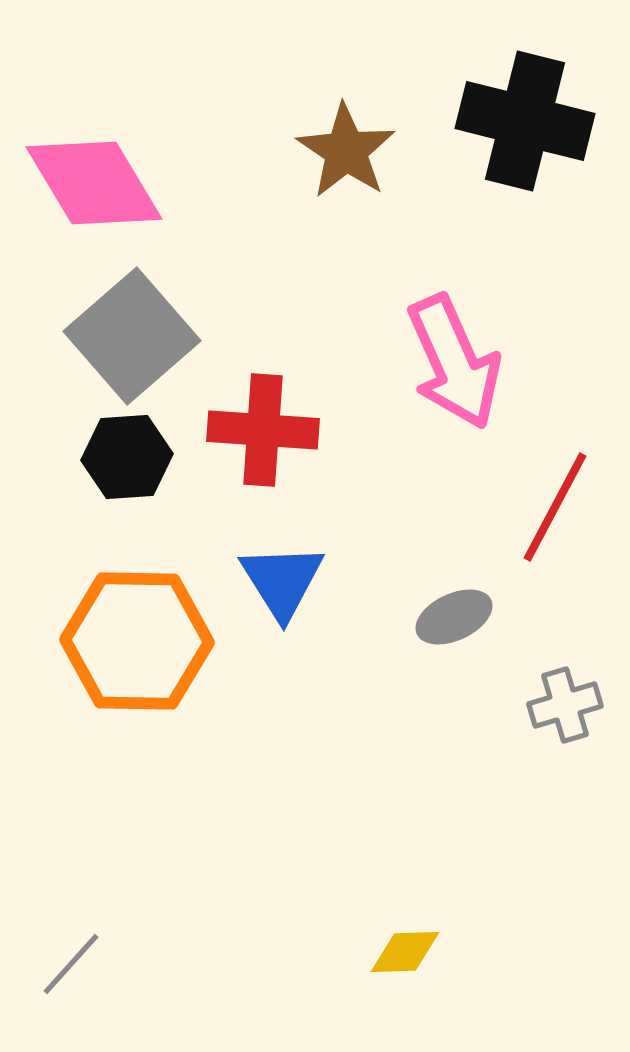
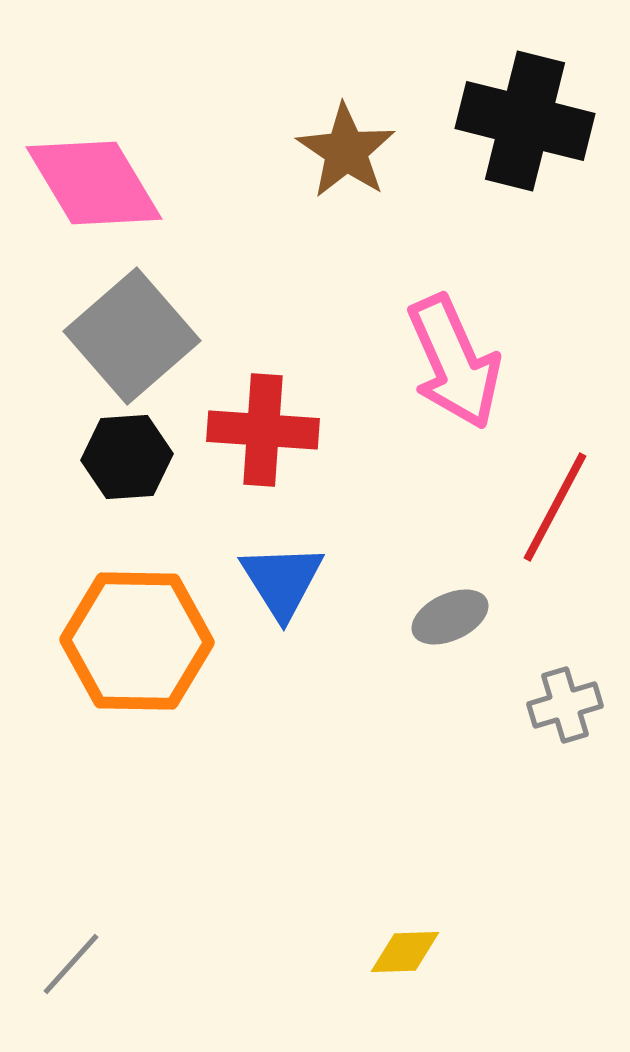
gray ellipse: moved 4 px left
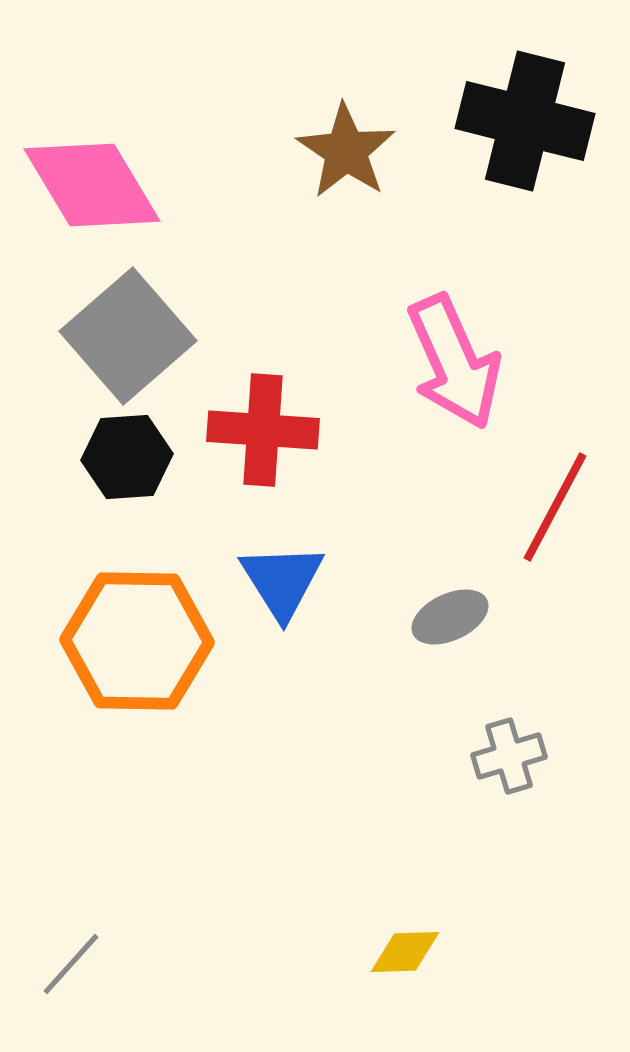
pink diamond: moved 2 px left, 2 px down
gray square: moved 4 px left
gray cross: moved 56 px left, 51 px down
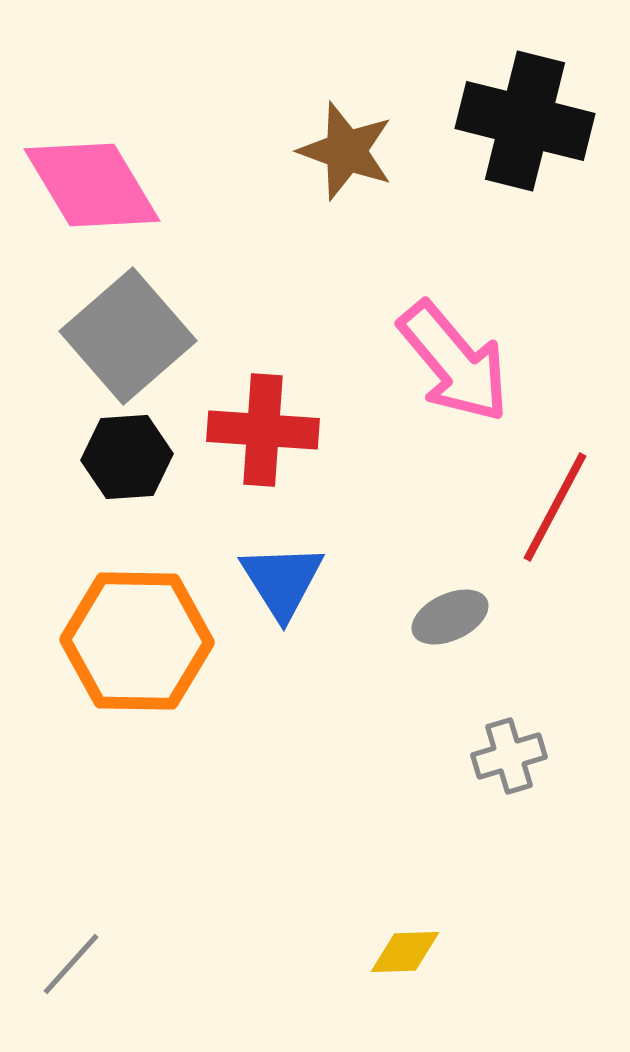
brown star: rotated 14 degrees counterclockwise
pink arrow: rotated 16 degrees counterclockwise
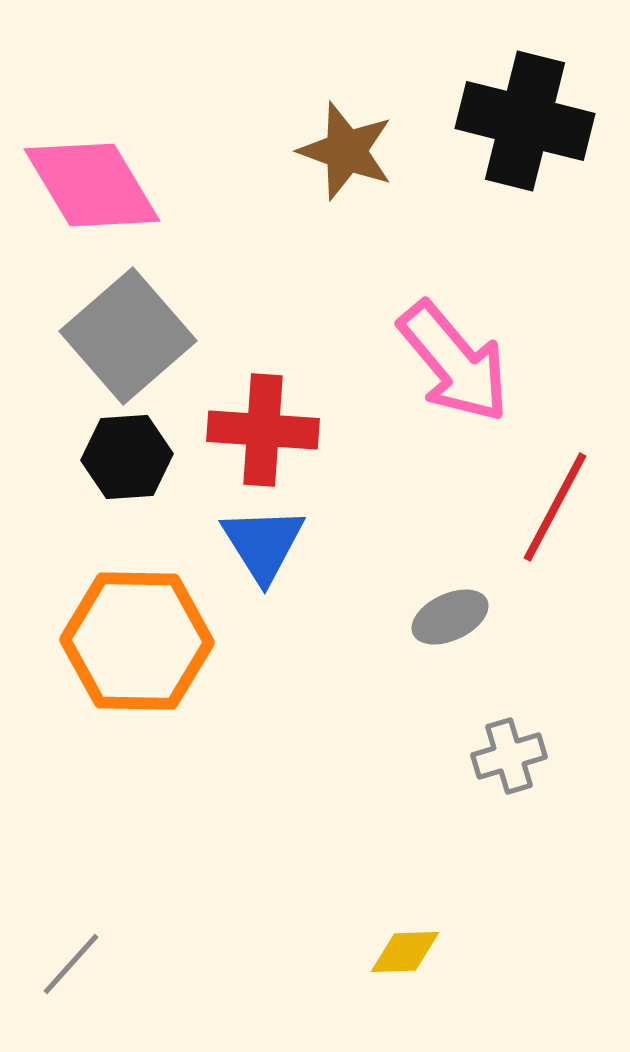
blue triangle: moved 19 px left, 37 px up
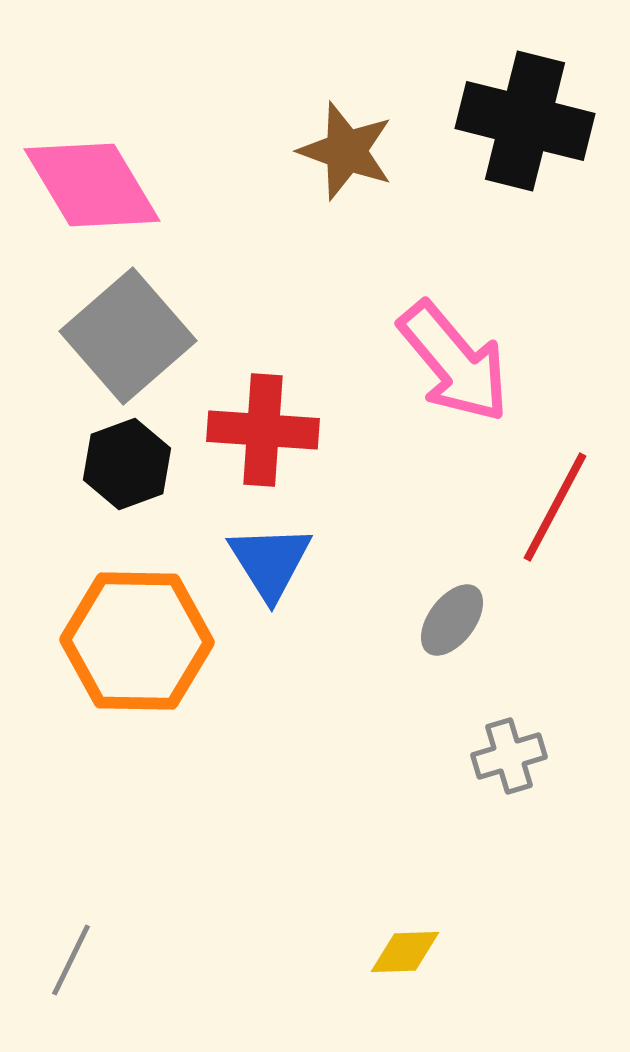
black hexagon: moved 7 px down; rotated 16 degrees counterclockwise
blue triangle: moved 7 px right, 18 px down
gray ellipse: moved 2 px right, 3 px down; rotated 28 degrees counterclockwise
gray line: moved 4 px up; rotated 16 degrees counterclockwise
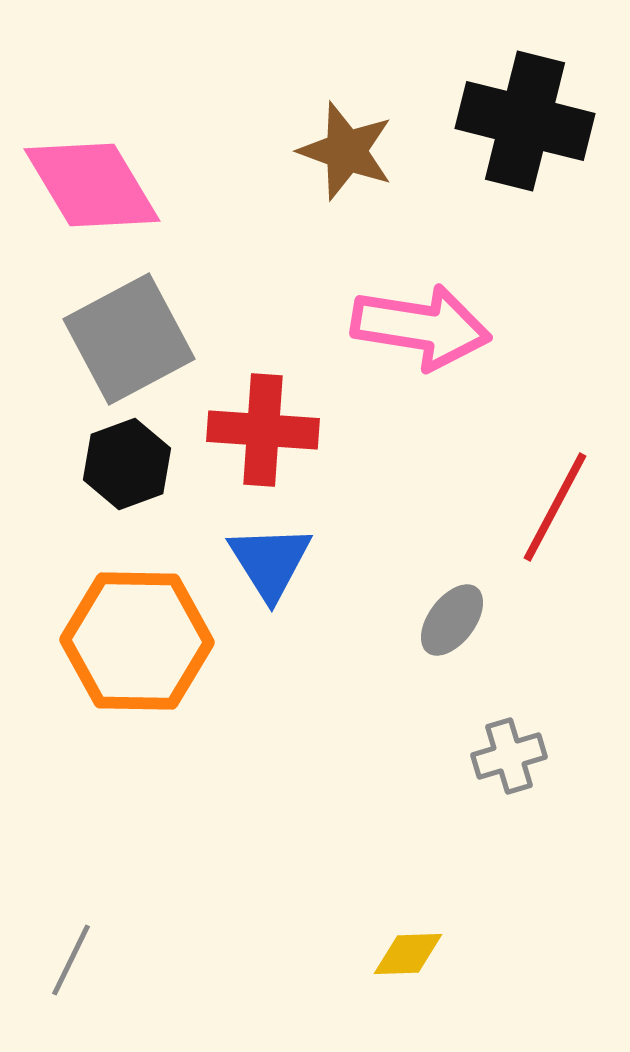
gray square: moved 1 px right, 3 px down; rotated 13 degrees clockwise
pink arrow: moved 33 px left, 35 px up; rotated 41 degrees counterclockwise
yellow diamond: moved 3 px right, 2 px down
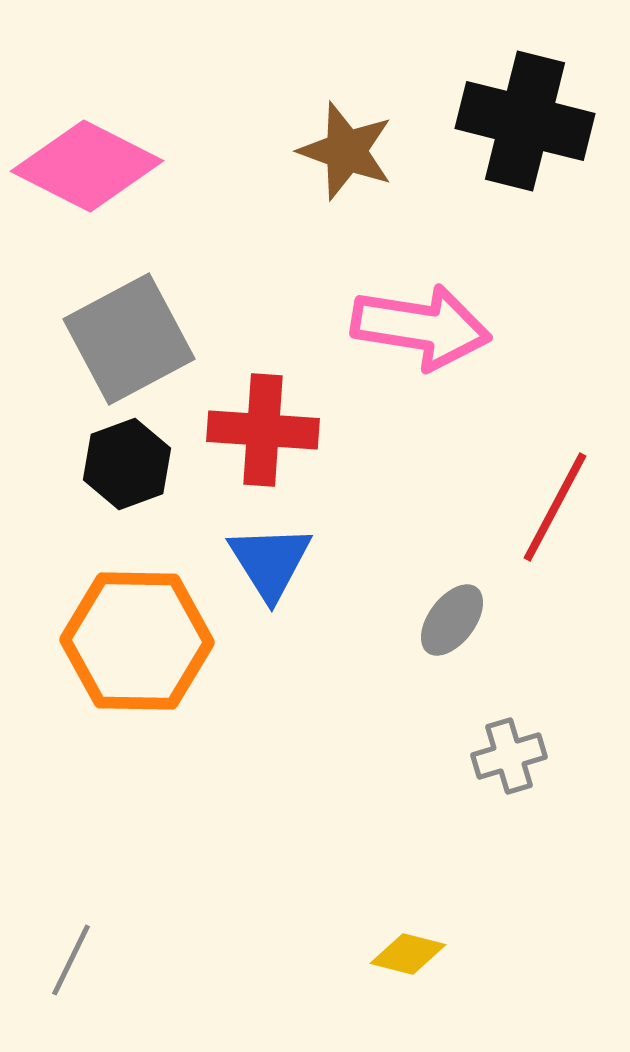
pink diamond: moved 5 px left, 19 px up; rotated 32 degrees counterclockwise
yellow diamond: rotated 16 degrees clockwise
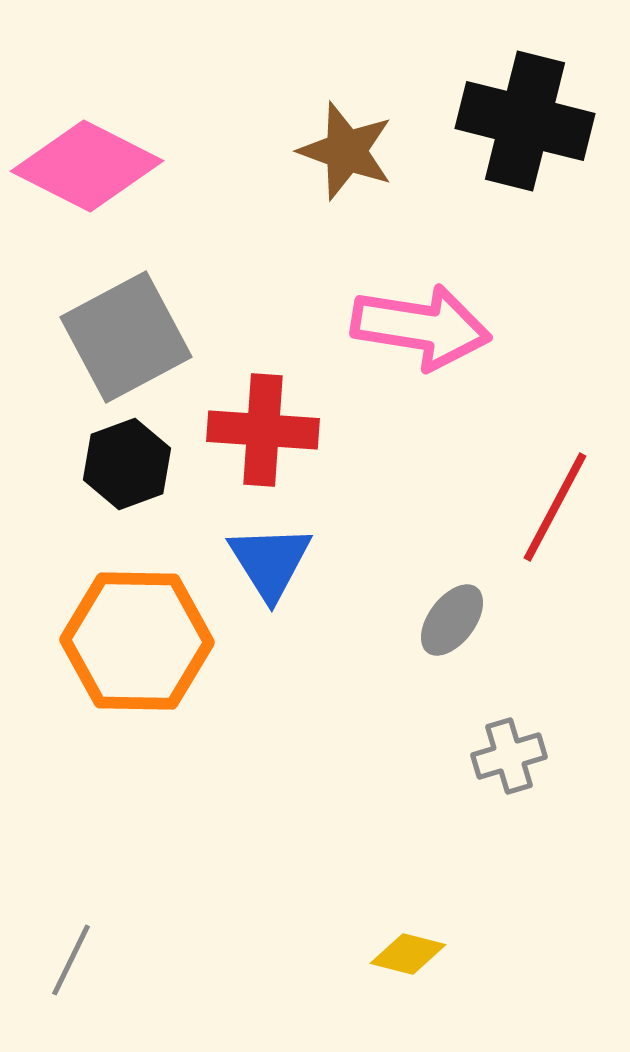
gray square: moved 3 px left, 2 px up
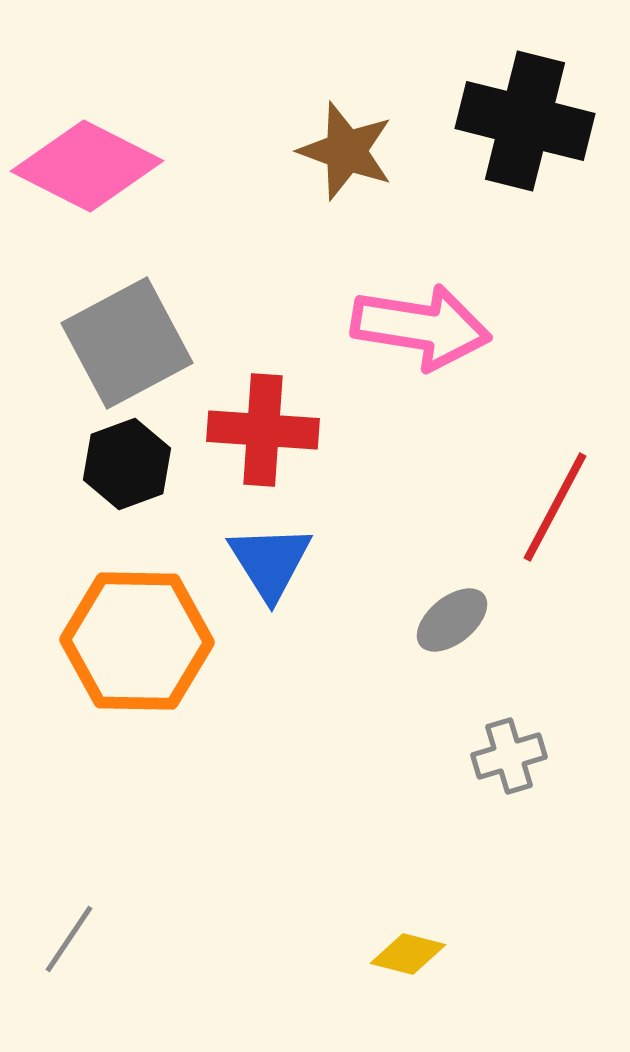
gray square: moved 1 px right, 6 px down
gray ellipse: rotated 14 degrees clockwise
gray line: moved 2 px left, 21 px up; rotated 8 degrees clockwise
